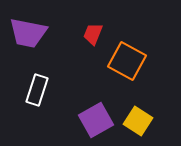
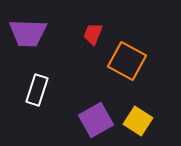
purple trapezoid: rotated 9 degrees counterclockwise
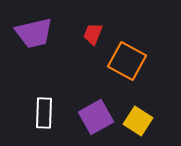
purple trapezoid: moved 6 px right; rotated 15 degrees counterclockwise
white rectangle: moved 7 px right, 23 px down; rotated 16 degrees counterclockwise
purple square: moved 3 px up
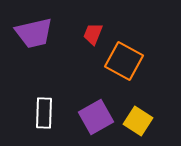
orange square: moved 3 px left
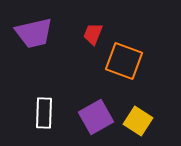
orange square: rotated 9 degrees counterclockwise
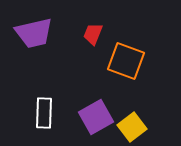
orange square: moved 2 px right
yellow square: moved 6 px left, 6 px down; rotated 20 degrees clockwise
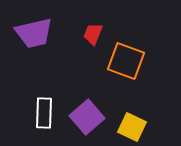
purple square: moved 9 px left; rotated 12 degrees counterclockwise
yellow square: rotated 28 degrees counterclockwise
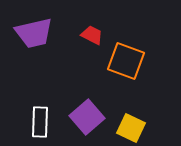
red trapezoid: moved 1 px left, 1 px down; rotated 95 degrees clockwise
white rectangle: moved 4 px left, 9 px down
yellow square: moved 1 px left, 1 px down
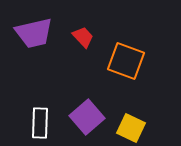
red trapezoid: moved 9 px left, 2 px down; rotated 20 degrees clockwise
white rectangle: moved 1 px down
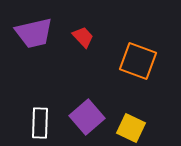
orange square: moved 12 px right
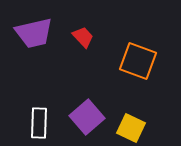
white rectangle: moved 1 px left
